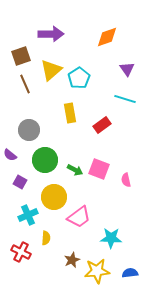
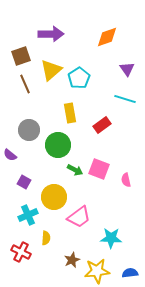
green circle: moved 13 px right, 15 px up
purple square: moved 4 px right
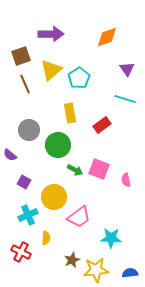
yellow star: moved 1 px left, 1 px up
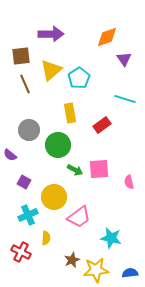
brown square: rotated 12 degrees clockwise
purple triangle: moved 3 px left, 10 px up
pink square: rotated 25 degrees counterclockwise
pink semicircle: moved 3 px right, 2 px down
cyan star: rotated 10 degrees clockwise
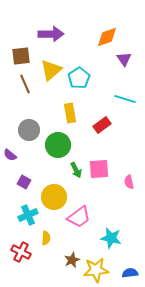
green arrow: moved 1 px right; rotated 35 degrees clockwise
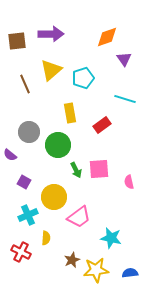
brown square: moved 4 px left, 15 px up
cyan pentagon: moved 4 px right; rotated 15 degrees clockwise
gray circle: moved 2 px down
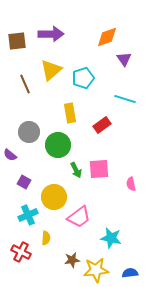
pink semicircle: moved 2 px right, 2 px down
brown star: rotated 14 degrees clockwise
